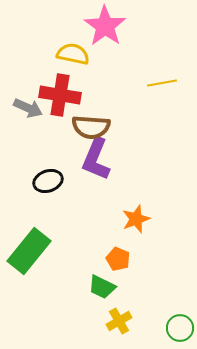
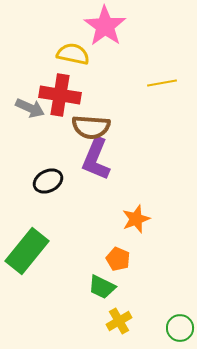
gray arrow: moved 2 px right
black ellipse: rotated 8 degrees counterclockwise
green rectangle: moved 2 px left
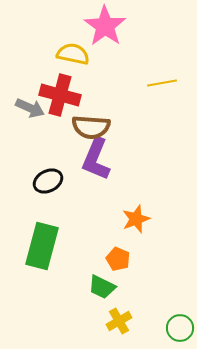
red cross: rotated 6 degrees clockwise
green rectangle: moved 15 px right, 5 px up; rotated 24 degrees counterclockwise
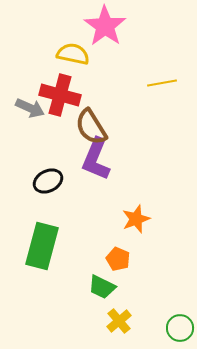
brown semicircle: rotated 54 degrees clockwise
yellow cross: rotated 10 degrees counterclockwise
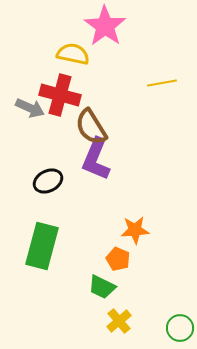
orange star: moved 1 px left, 11 px down; rotated 16 degrees clockwise
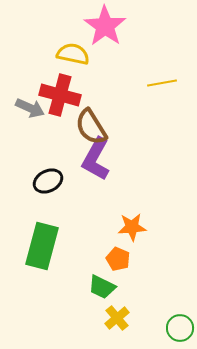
purple L-shape: rotated 6 degrees clockwise
orange star: moved 3 px left, 3 px up
yellow cross: moved 2 px left, 3 px up
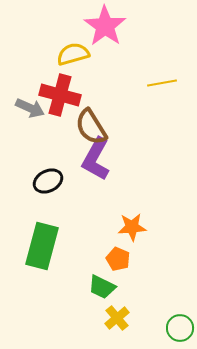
yellow semicircle: rotated 28 degrees counterclockwise
